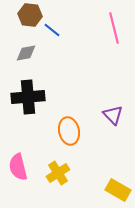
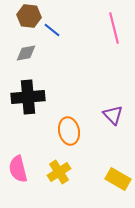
brown hexagon: moved 1 px left, 1 px down
pink semicircle: moved 2 px down
yellow cross: moved 1 px right, 1 px up
yellow rectangle: moved 11 px up
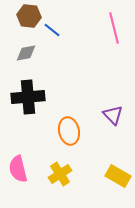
yellow cross: moved 1 px right, 2 px down
yellow rectangle: moved 3 px up
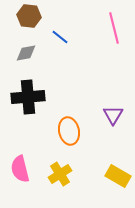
blue line: moved 8 px right, 7 px down
purple triangle: rotated 15 degrees clockwise
pink semicircle: moved 2 px right
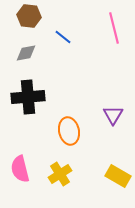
blue line: moved 3 px right
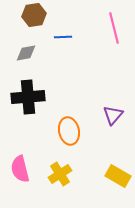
brown hexagon: moved 5 px right, 1 px up; rotated 15 degrees counterclockwise
blue line: rotated 42 degrees counterclockwise
purple triangle: rotated 10 degrees clockwise
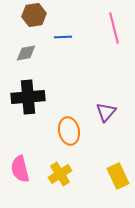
purple triangle: moved 7 px left, 3 px up
yellow rectangle: rotated 35 degrees clockwise
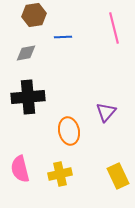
yellow cross: rotated 20 degrees clockwise
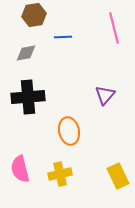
purple triangle: moved 1 px left, 17 px up
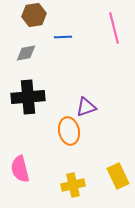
purple triangle: moved 19 px left, 12 px down; rotated 30 degrees clockwise
yellow cross: moved 13 px right, 11 px down
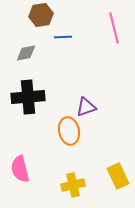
brown hexagon: moved 7 px right
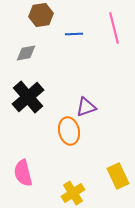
blue line: moved 11 px right, 3 px up
black cross: rotated 36 degrees counterclockwise
pink semicircle: moved 3 px right, 4 px down
yellow cross: moved 8 px down; rotated 20 degrees counterclockwise
